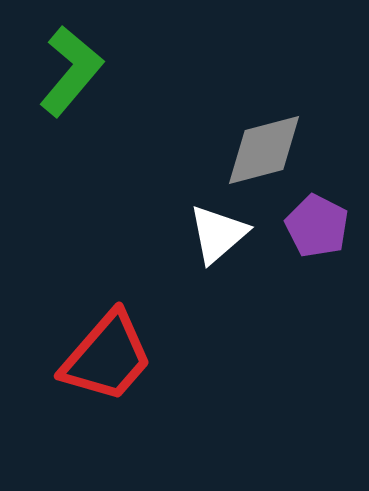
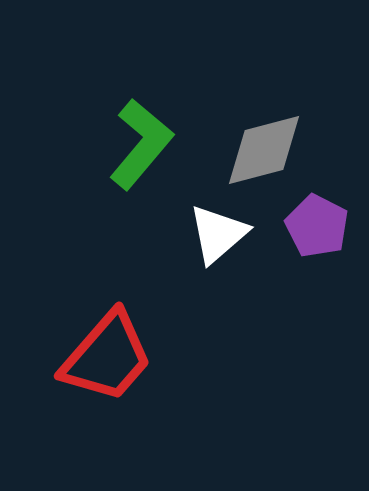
green L-shape: moved 70 px right, 73 px down
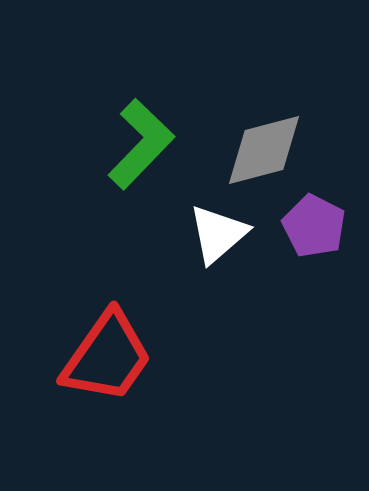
green L-shape: rotated 4 degrees clockwise
purple pentagon: moved 3 px left
red trapezoid: rotated 6 degrees counterclockwise
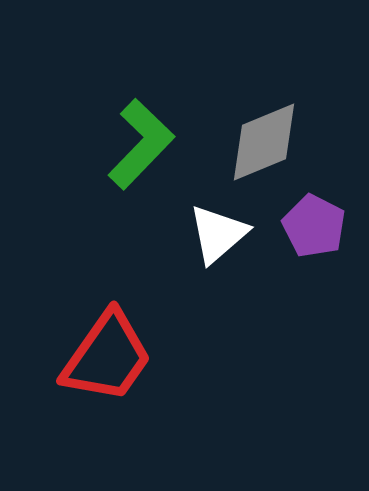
gray diamond: moved 8 px up; rotated 8 degrees counterclockwise
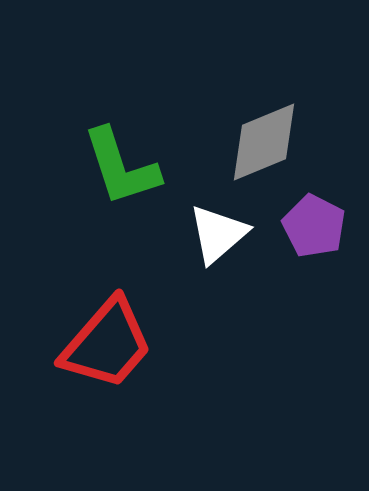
green L-shape: moved 20 px left, 23 px down; rotated 118 degrees clockwise
red trapezoid: moved 13 px up; rotated 6 degrees clockwise
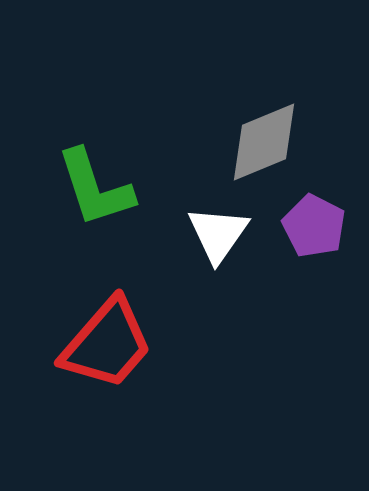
green L-shape: moved 26 px left, 21 px down
white triangle: rotated 14 degrees counterclockwise
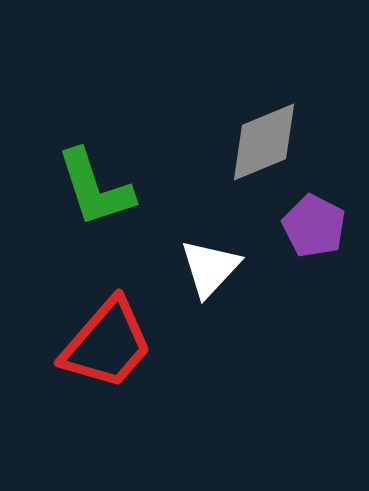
white triangle: moved 8 px left, 34 px down; rotated 8 degrees clockwise
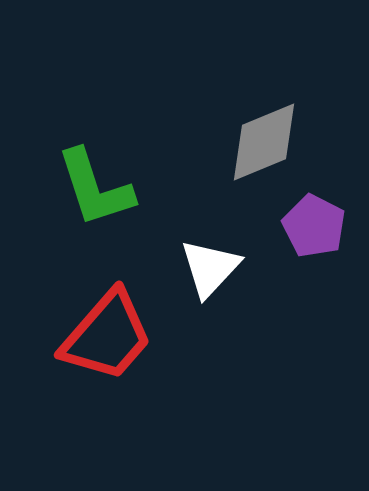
red trapezoid: moved 8 px up
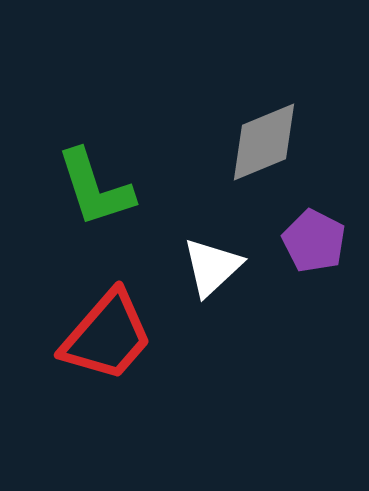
purple pentagon: moved 15 px down
white triangle: moved 2 px right, 1 px up; rotated 4 degrees clockwise
